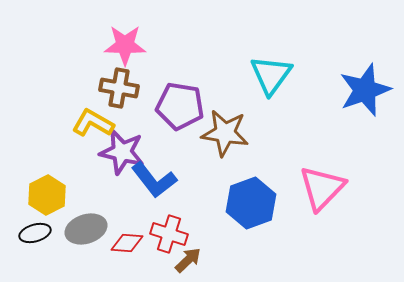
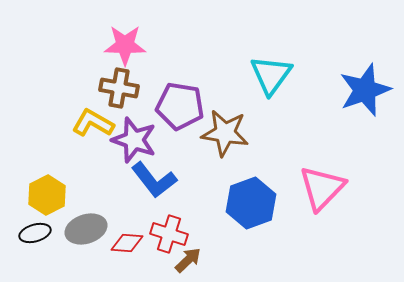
purple star: moved 12 px right, 12 px up; rotated 6 degrees clockwise
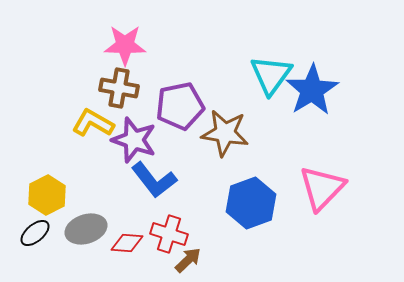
blue star: moved 53 px left; rotated 12 degrees counterclockwise
purple pentagon: rotated 21 degrees counterclockwise
black ellipse: rotated 24 degrees counterclockwise
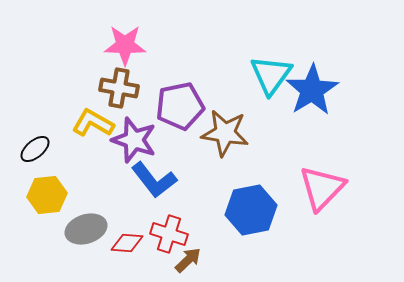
yellow hexagon: rotated 21 degrees clockwise
blue hexagon: moved 7 px down; rotated 9 degrees clockwise
black ellipse: moved 84 px up
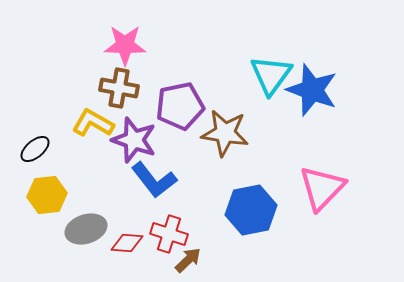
blue star: rotated 20 degrees counterclockwise
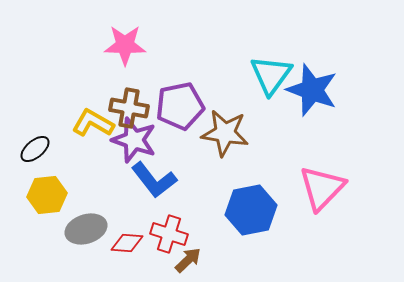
brown cross: moved 10 px right, 20 px down
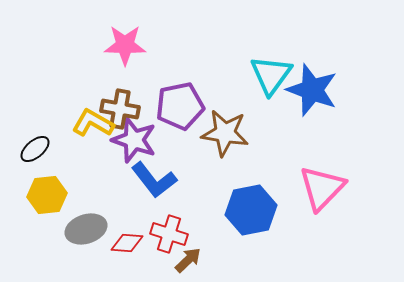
brown cross: moved 9 px left, 1 px down
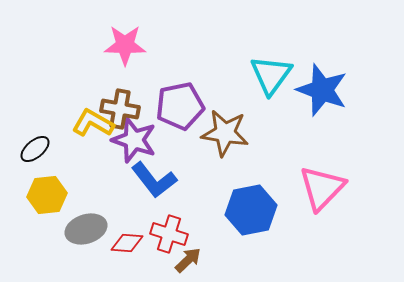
blue star: moved 10 px right
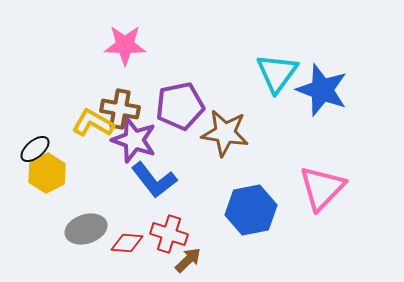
cyan triangle: moved 6 px right, 2 px up
yellow hexagon: moved 22 px up; rotated 21 degrees counterclockwise
